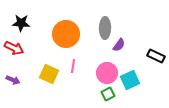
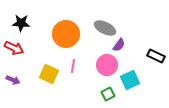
gray ellipse: rotated 65 degrees counterclockwise
pink circle: moved 8 px up
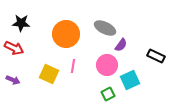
purple semicircle: moved 2 px right
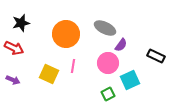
black star: rotated 18 degrees counterclockwise
pink circle: moved 1 px right, 2 px up
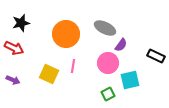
cyan square: rotated 12 degrees clockwise
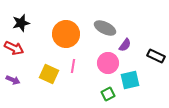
purple semicircle: moved 4 px right
